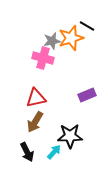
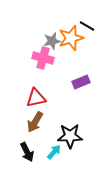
purple rectangle: moved 6 px left, 13 px up
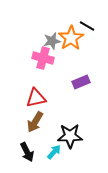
orange star: rotated 15 degrees counterclockwise
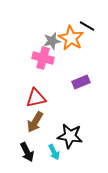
orange star: rotated 10 degrees counterclockwise
black star: rotated 10 degrees clockwise
cyan arrow: rotated 112 degrees clockwise
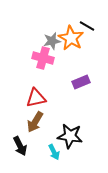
black arrow: moved 7 px left, 6 px up
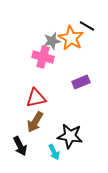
pink cross: moved 1 px up
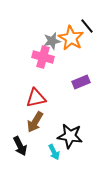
black line: rotated 21 degrees clockwise
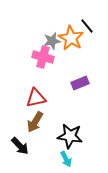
purple rectangle: moved 1 px left, 1 px down
black arrow: rotated 18 degrees counterclockwise
cyan arrow: moved 12 px right, 7 px down
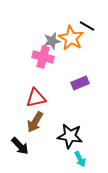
black line: rotated 21 degrees counterclockwise
cyan arrow: moved 14 px right
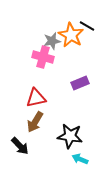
orange star: moved 3 px up
cyan arrow: rotated 140 degrees clockwise
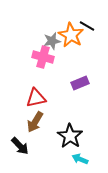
black star: rotated 25 degrees clockwise
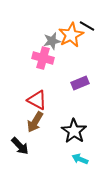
orange star: rotated 15 degrees clockwise
pink cross: moved 1 px down
red triangle: moved 1 px right, 2 px down; rotated 40 degrees clockwise
black star: moved 4 px right, 5 px up
